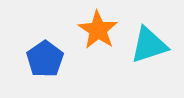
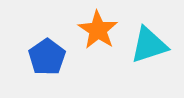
blue pentagon: moved 2 px right, 2 px up
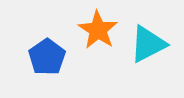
cyan triangle: moved 1 px left, 1 px up; rotated 9 degrees counterclockwise
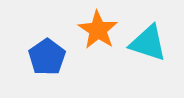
cyan triangle: moved 1 px up; rotated 45 degrees clockwise
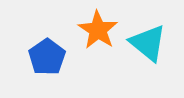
cyan triangle: rotated 21 degrees clockwise
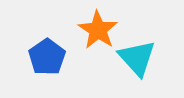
cyan triangle: moved 11 px left, 15 px down; rotated 9 degrees clockwise
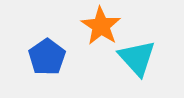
orange star: moved 3 px right, 4 px up
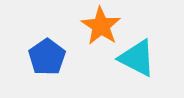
cyan triangle: rotated 21 degrees counterclockwise
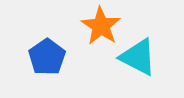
cyan triangle: moved 1 px right, 1 px up
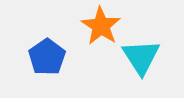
cyan triangle: moved 3 px right; rotated 30 degrees clockwise
